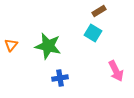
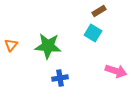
green star: rotated 8 degrees counterclockwise
pink arrow: rotated 45 degrees counterclockwise
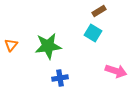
green star: rotated 12 degrees counterclockwise
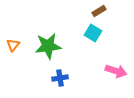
orange triangle: moved 2 px right
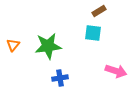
cyan square: rotated 24 degrees counterclockwise
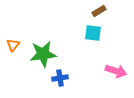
green star: moved 5 px left, 8 px down
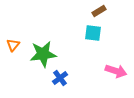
blue cross: rotated 28 degrees counterclockwise
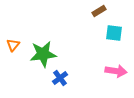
cyan square: moved 21 px right
pink arrow: rotated 10 degrees counterclockwise
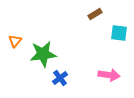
brown rectangle: moved 4 px left, 3 px down
cyan square: moved 5 px right
orange triangle: moved 2 px right, 4 px up
pink arrow: moved 7 px left, 4 px down
